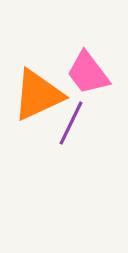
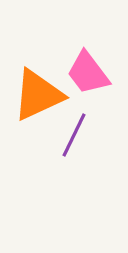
purple line: moved 3 px right, 12 px down
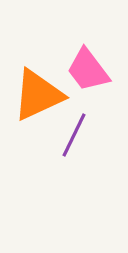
pink trapezoid: moved 3 px up
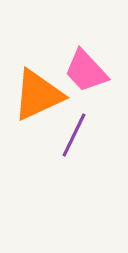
pink trapezoid: moved 2 px left, 1 px down; rotated 6 degrees counterclockwise
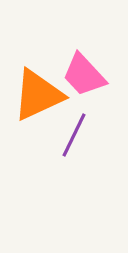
pink trapezoid: moved 2 px left, 4 px down
